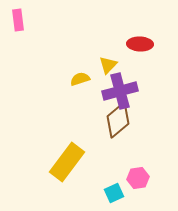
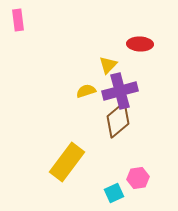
yellow semicircle: moved 6 px right, 12 px down
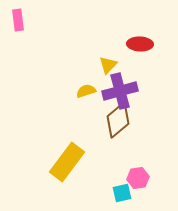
cyan square: moved 8 px right; rotated 12 degrees clockwise
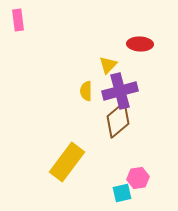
yellow semicircle: rotated 72 degrees counterclockwise
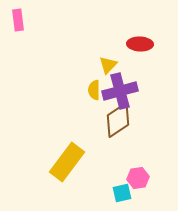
yellow semicircle: moved 8 px right, 1 px up
brown diamond: rotated 6 degrees clockwise
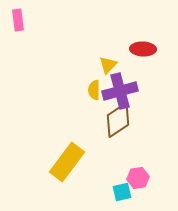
red ellipse: moved 3 px right, 5 px down
cyan square: moved 1 px up
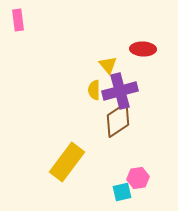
yellow triangle: rotated 24 degrees counterclockwise
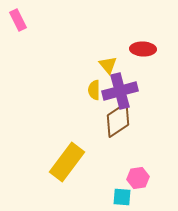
pink rectangle: rotated 20 degrees counterclockwise
cyan square: moved 5 px down; rotated 18 degrees clockwise
